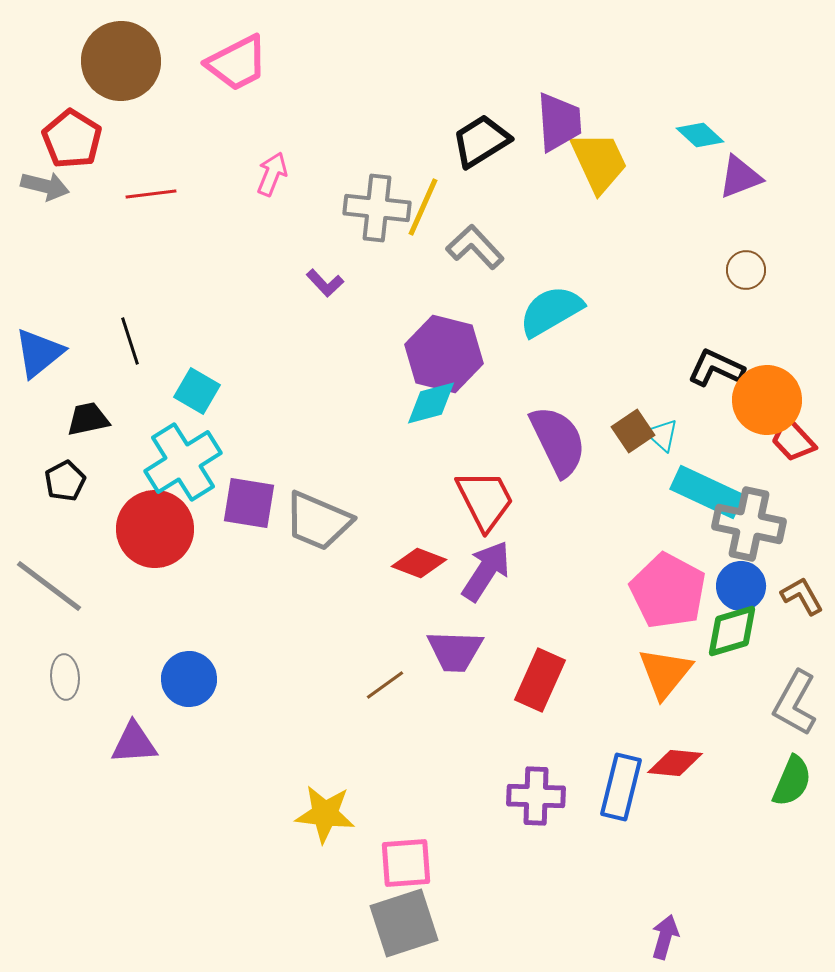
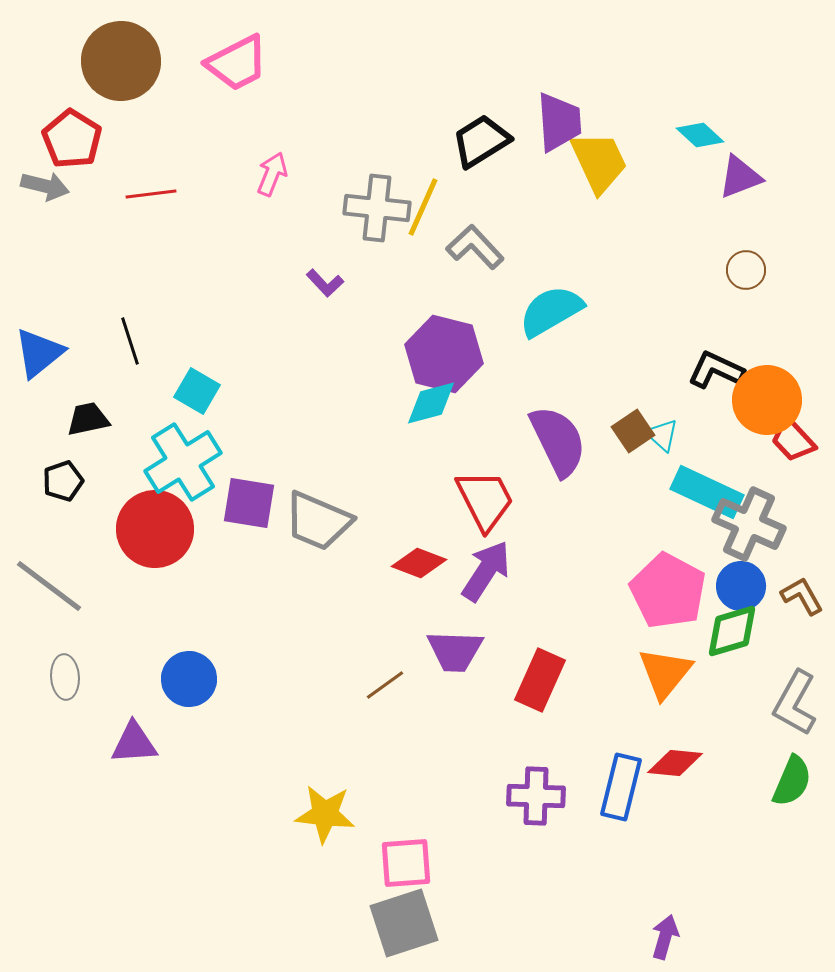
black L-shape at (716, 368): moved 2 px down
black pentagon at (65, 481): moved 2 px left; rotated 9 degrees clockwise
gray cross at (749, 524): rotated 12 degrees clockwise
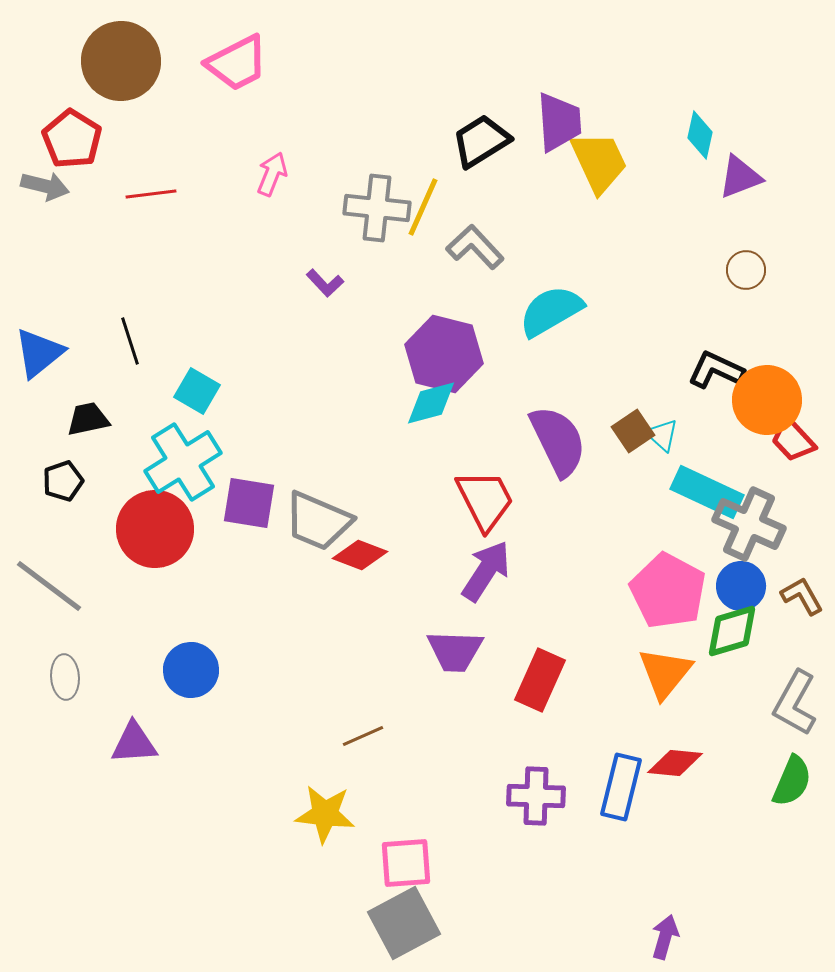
cyan diamond at (700, 135): rotated 60 degrees clockwise
red diamond at (419, 563): moved 59 px left, 8 px up
blue circle at (189, 679): moved 2 px right, 9 px up
brown line at (385, 685): moved 22 px left, 51 px down; rotated 12 degrees clockwise
gray square at (404, 923): rotated 10 degrees counterclockwise
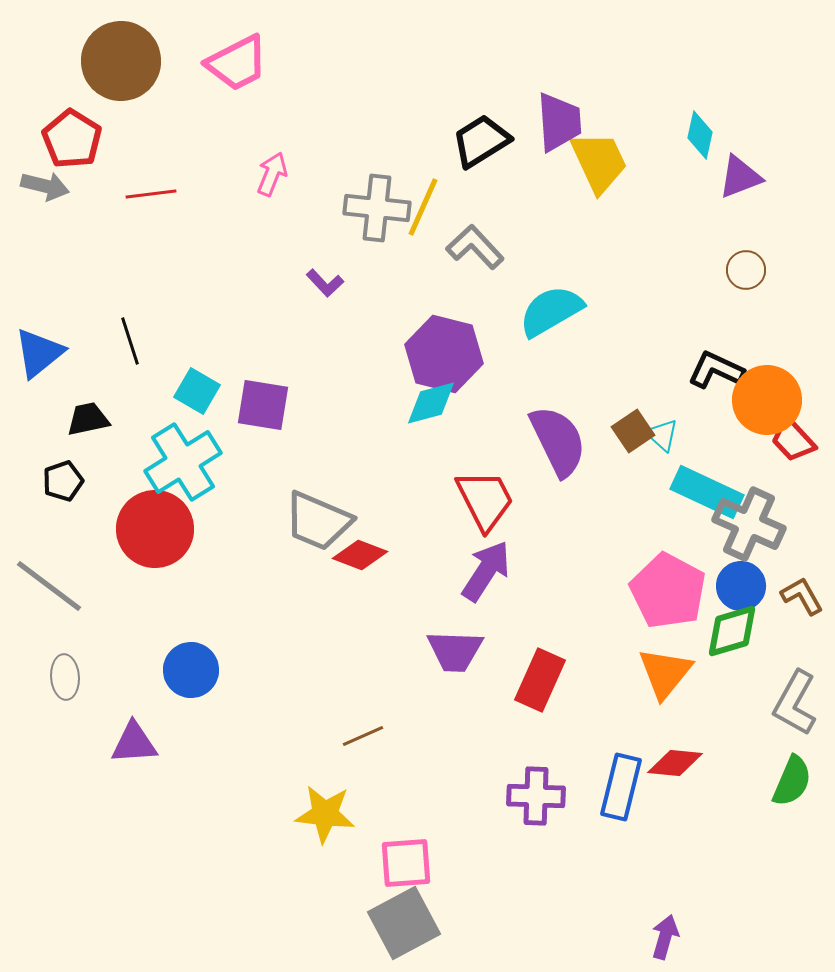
purple square at (249, 503): moved 14 px right, 98 px up
